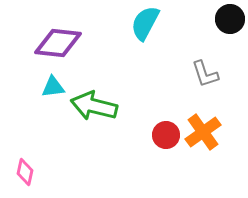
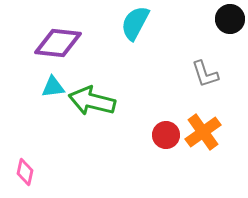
cyan semicircle: moved 10 px left
green arrow: moved 2 px left, 5 px up
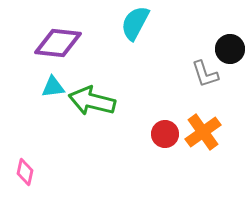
black circle: moved 30 px down
red circle: moved 1 px left, 1 px up
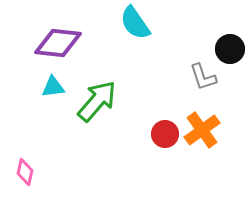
cyan semicircle: rotated 63 degrees counterclockwise
gray L-shape: moved 2 px left, 3 px down
green arrow: moved 5 px right; rotated 117 degrees clockwise
orange cross: moved 1 px left, 2 px up
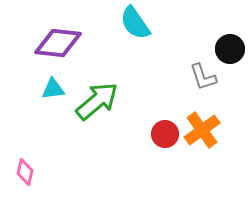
cyan triangle: moved 2 px down
green arrow: rotated 9 degrees clockwise
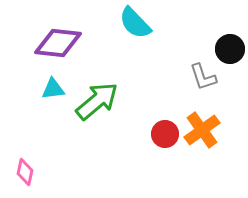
cyan semicircle: rotated 9 degrees counterclockwise
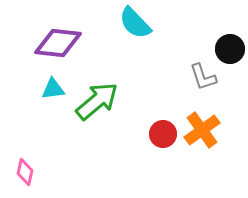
red circle: moved 2 px left
